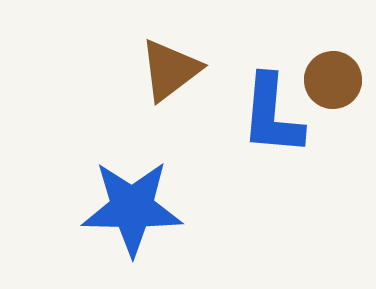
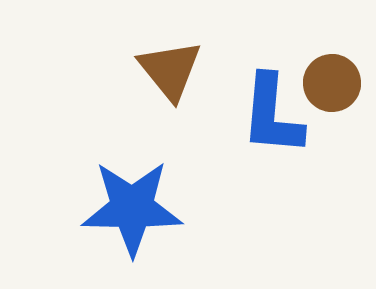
brown triangle: rotated 32 degrees counterclockwise
brown circle: moved 1 px left, 3 px down
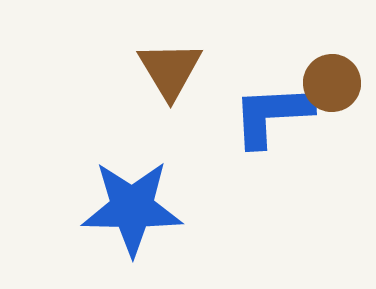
brown triangle: rotated 8 degrees clockwise
blue L-shape: rotated 82 degrees clockwise
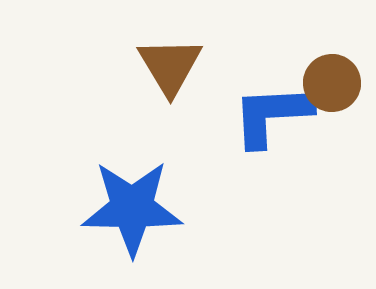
brown triangle: moved 4 px up
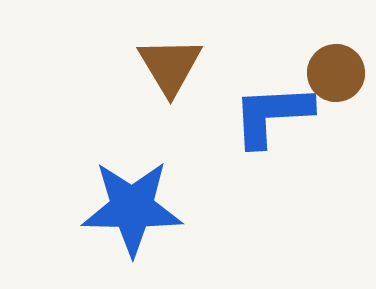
brown circle: moved 4 px right, 10 px up
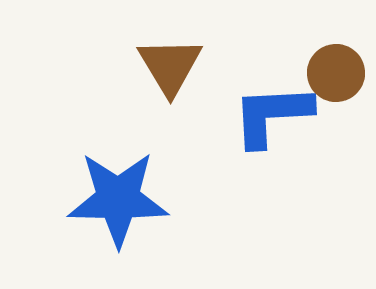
blue star: moved 14 px left, 9 px up
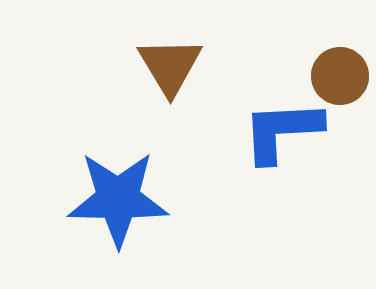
brown circle: moved 4 px right, 3 px down
blue L-shape: moved 10 px right, 16 px down
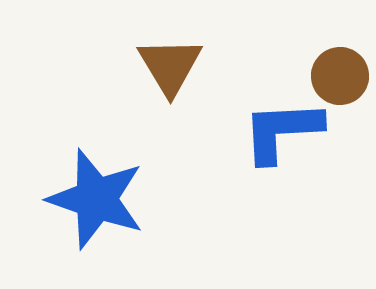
blue star: moved 22 px left; rotated 18 degrees clockwise
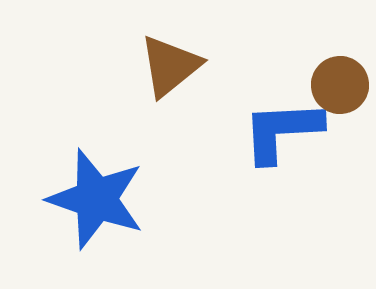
brown triangle: rotated 22 degrees clockwise
brown circle: moved 9 px down
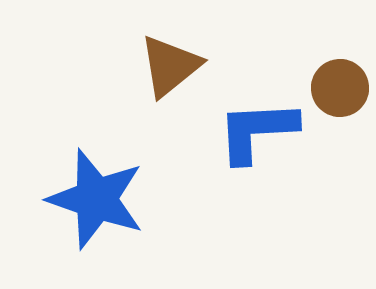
brown circle: moved 3 px down
blue L-shape: moved 25 px left
